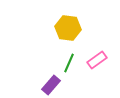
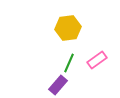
yellow hexagon: rotated 15 degrees counterclockwise
purple rectangle: moved 7 px right
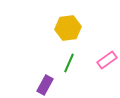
pink rectangle: moved 10 px right
purple rectangle: moved 13 px left; rotated 12 degrees counterclockwise
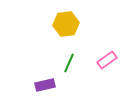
yellow hexagon: moved 2 px left, 4 px up
purple rectangle: rotated 48 degrees clockwise
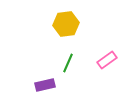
green line: moved 1 px left
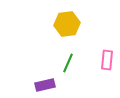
yellow hexagon: moved 1 px right
pink rectangle: rotated 48 degrees counterclockwise
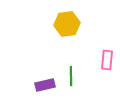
green line: moved 3 px right, 13 px down; rotated 24 degrees counterclockwise
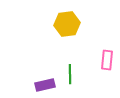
green line: moved 1 px left, 2 px up
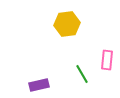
green line: moved 12 px right; rotated 30 degrees counterclockwise
purple rectangle: moved 6 px left
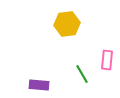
purple rectangle: rotated 18 degrees clockwise
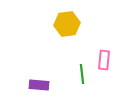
pink rectangle: moved 3 px left
green line: rotated 24 degrees clockwise
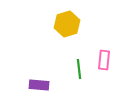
yellow hexagon: rotated 10 degrees counterclockwise
green line: moved 3 px left, 5 px up
